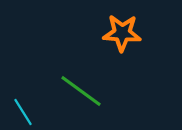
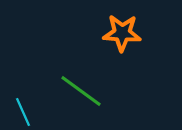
cyan line: rotated 8 degrees clockwise
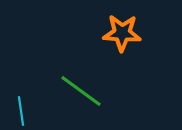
cyan line: moved 2 px left, 1 px up; rotated 16 degrees clockwise
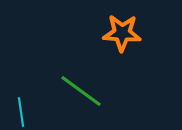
cyan line: moved 1 px down
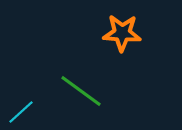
cyan line: rotated 56 degrees clockwise
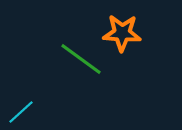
green line: moved 32 px up
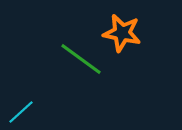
orange star: rotated 9 degrees clockwise
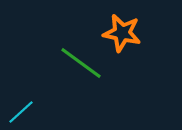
green line: moved 4 px down
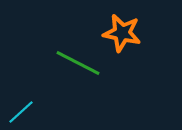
green line: moved 3 px left; rotated 9 degrees counterclockwise
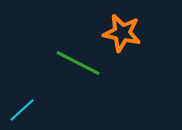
cyan line: moved 1 px right, 2 px up
